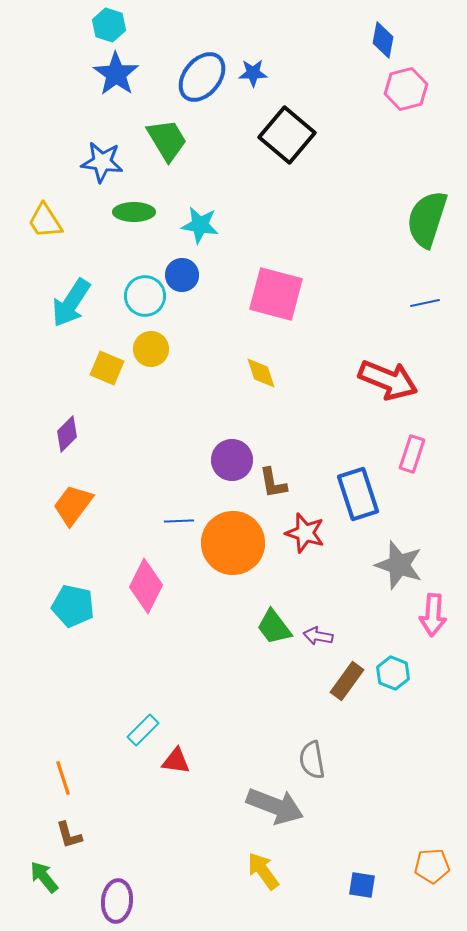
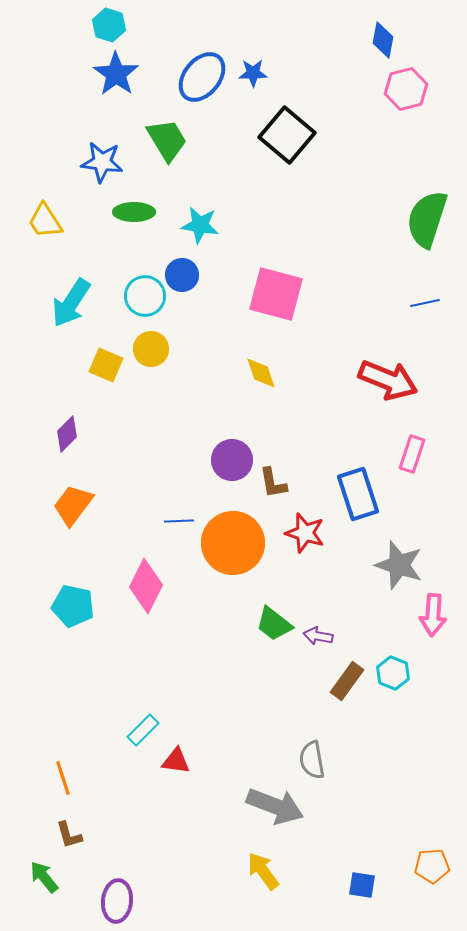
yellow square at (107, 368): moved 1 px left, 3 px up
green trapezoid at (274, 627): moved 3 px up; rotated 15 degrees counterclockwise
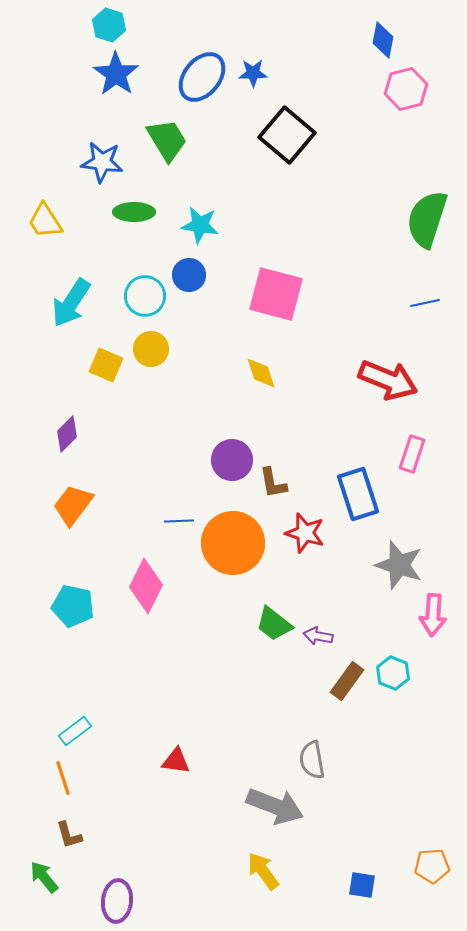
blue circle at (182, 275): moved 7 px right
cyan rectangle at (143, 730): moved 68 px left, 1 px down; rotated 8 degrees clockwise
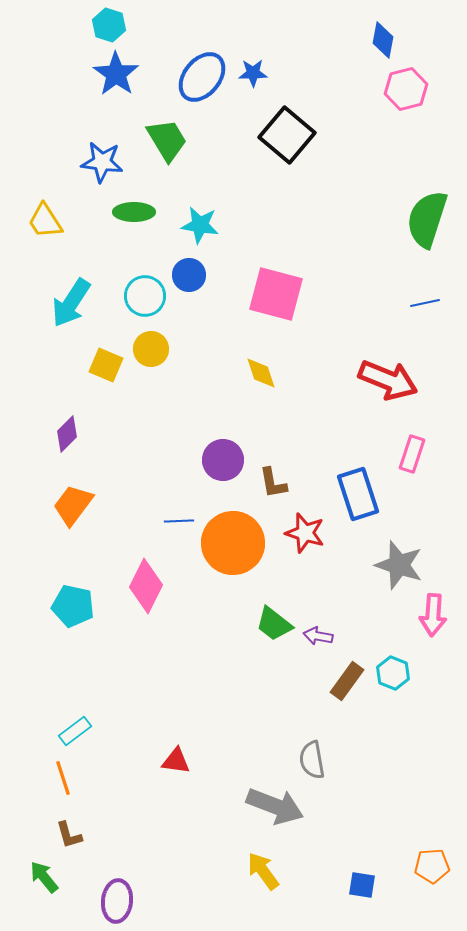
purple circle at (232, 460): moved 9 px left
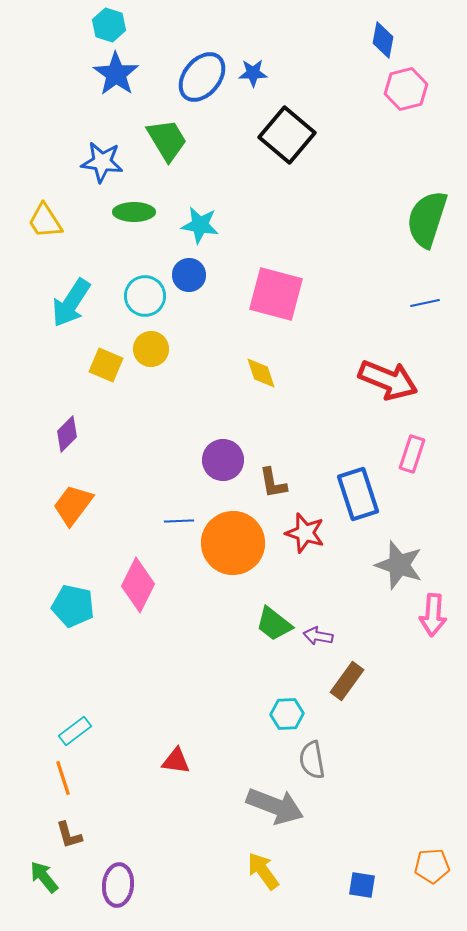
pink diamond at (146, 586): moved 8 px left, 1 px up
cyan hexagon at (393, 673): moved 106 px left, 41 px down; rotated 24 degrees counterclockwise
purple ellipse at (117, 901): moved 1 px right, 16 px up
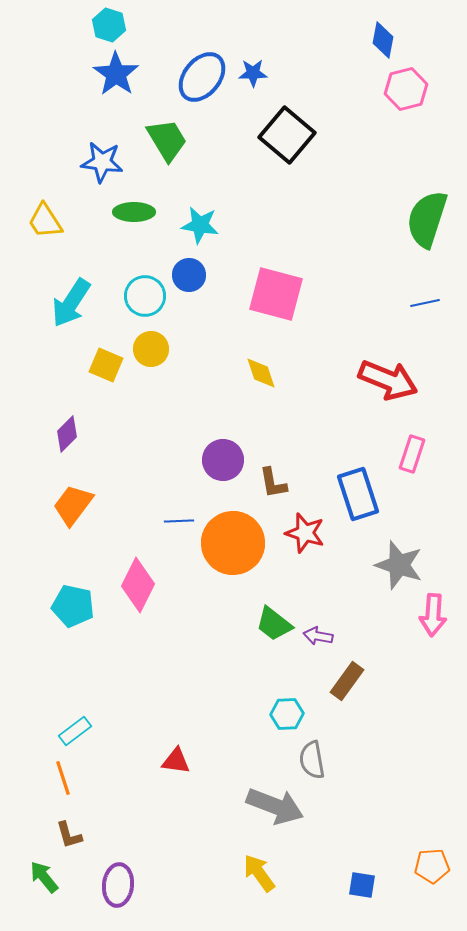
yellow arrow at (263, 871): moved 4 px left, 2 px down
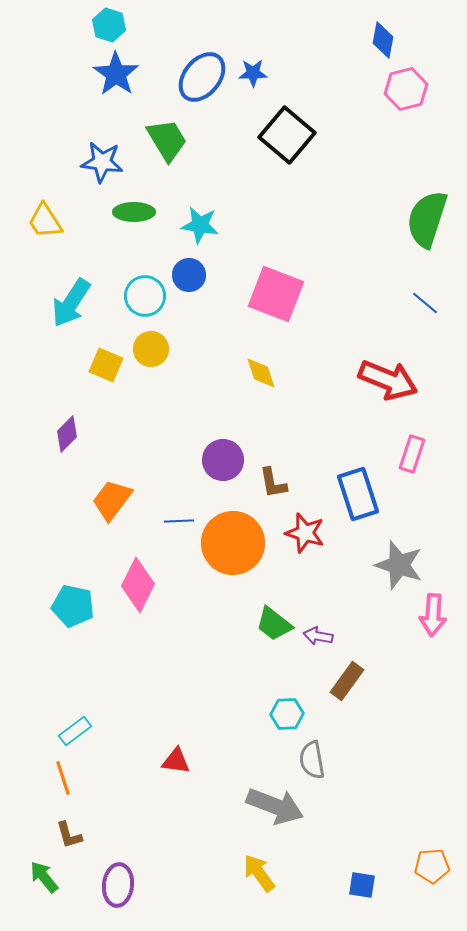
pink square at (276, 294): rotated 6 degrees clockwise
blue line at (425, 303): rotated 52 degrees clockwise
orange trapezoid at (73, 505): moved 39 px right, 5 px up
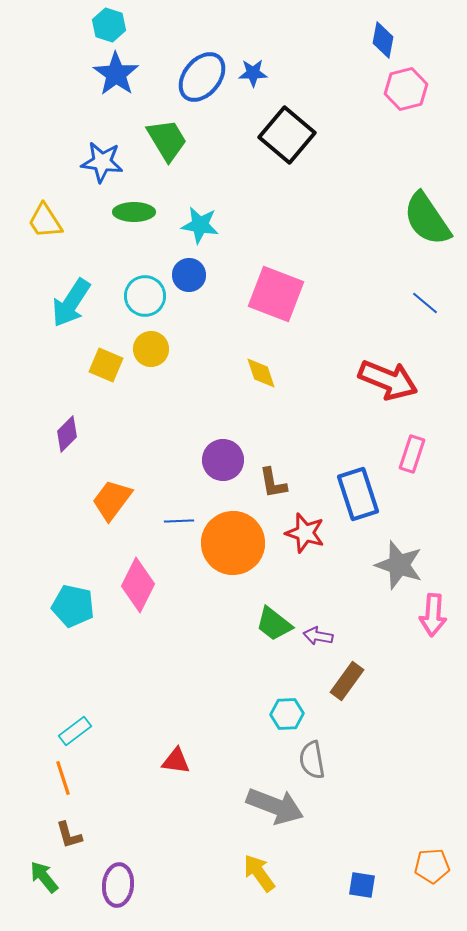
green semicircle at (427, 219): rotated 52 degrees counterclockwise
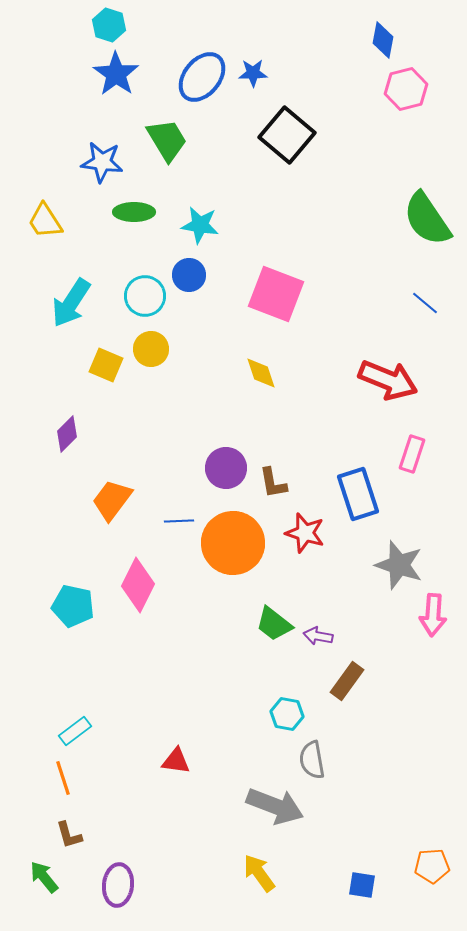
purple circle at (223, 460): moved 3 px right, 8 px down
cyan hexagon at (287, 714): rotated 12 degrees clockwise
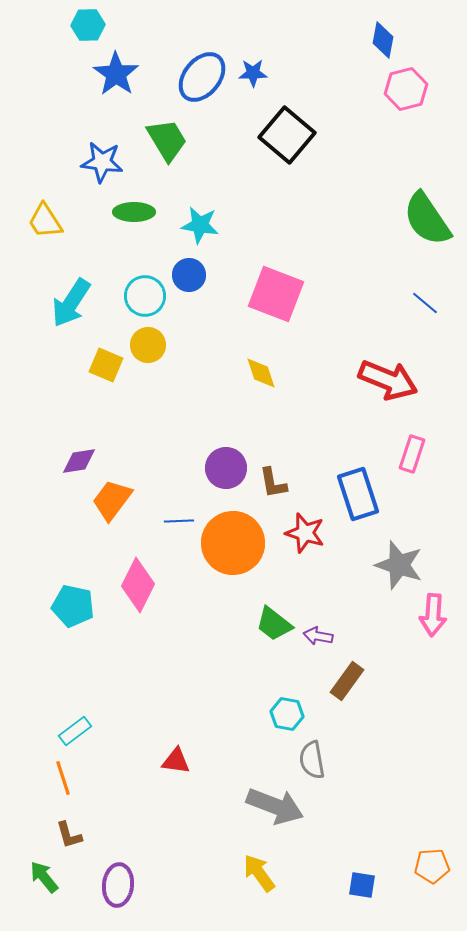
cyan hexagon at (109, 25): moved 21 px left; rotated 20 degrees counterclockwise
yellow circle at (151, 349): moved 3 px left, 4 px up
purple diamond at (67, 434): moved 12 px right, 27 px down; rotated 36 degrees clockwise
